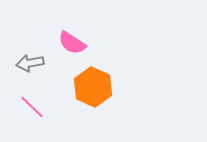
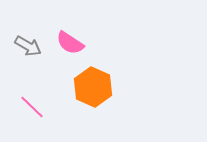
pink semicircle: moved 2 px left
gray arrow: moved 2 px left, 17 px up; rotated 140 degrees counterclockwise
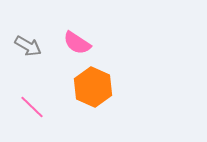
pink semicircle: moved 7 px right
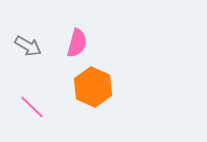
pink semicircle: rotated 108 degrees counterclockwise
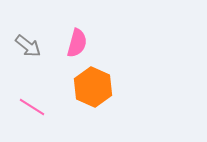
gray arrow: rotated 8 degrees clockwise
pink line: rotated 12 degrees counterclockwise
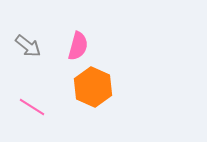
pink semicircle: moved 1 px right, 3 px down
